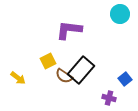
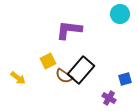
blue square: rotated 24 degrees clockwise
purple cross: rotated 16 degrees clockwise
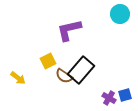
purple L-shape: rotated 20 degrees counterclockwise
blue square: moved 16 px down
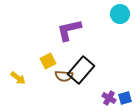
brown semicircle: rotated 30 degrees counterclockwise
blue square: moved 3 px down
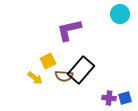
yellow arrow: moved 17 px right
purple cross: rotated 24 degrees counterclockwise
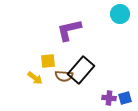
yellow square: rotated 21 degrees clockwise
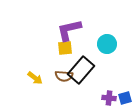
cyan circle: moved 13 px left, 30 px down
yellow square: moved 17 px right, 13 px up
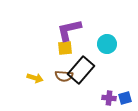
yellow arrow: rotated 21 degrees counterclockwise
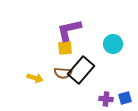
cyan circle: moved 6 px right
brown semicircle: moved 1 px left, 3 px up
purple cross: moved 3 px left, 1 px down
